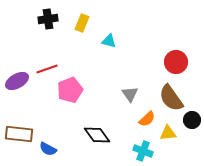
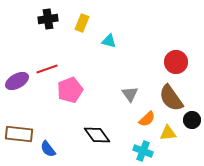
blue semicircle: rotated 24 degrees clockwise
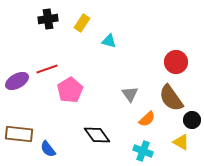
yellow rectangle: rotated 12 degrees clockwise
pink pentagon: rotated 10 degrees counterclockwise
yellow triangle: moved 13 px right, 9 px down; rotated 36 degrees clockwise
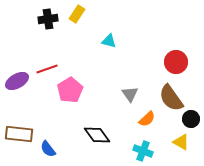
yellow rectangle: moved 5 px left, 9 px up
black circle: moved 1 px left, 1 px up
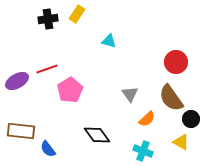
brown rectangle: moved 2 px right, 3 px up
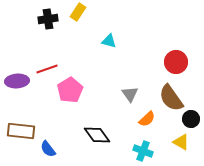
yellow rectangle: moved 1 px right, 2 px up
purple ellipse: rotated 25 degrees clockwise
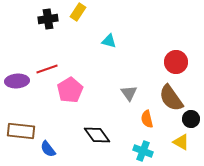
gray triangle: moved 1 px left, 1 px up
orange semicircle: rotated 120 degrees clockwise
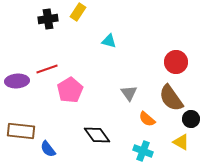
orange semicircle: rotated 36 degrees counterclockwise
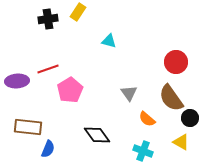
red line: moved 1 px right
black circle: moved 1 px left, 1 px up
brown rectangle: moved 7 px right, 4 px up
blue semicircle: rotated 120 degrees counterclockwise
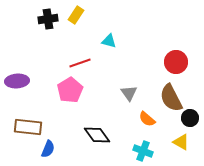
yellow rectangle: moved 2 px left, 3 px down
red line: moved 32 px right, 6 px up
brown semicircle: rotated 8 degrees clockwise
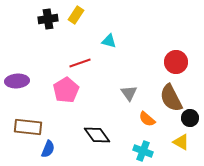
pink pentagon: moved 4 px left
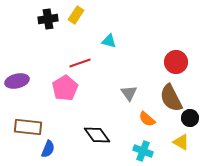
purple ellipse: rotated 10 degrees counterclockwise
pink pentagon: moved 1 px left, 2 px up
